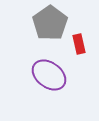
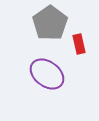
purple ellipse: moved 2 px left, 1 px up
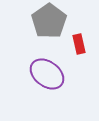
gray pentagon: moved 1 px left, 2 px up
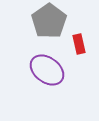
purple ellipse: moved 4 px up
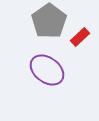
red rectangle: moved 1 px right, 7 px up; rotated 60 degrees clockwise
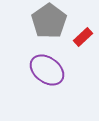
red rectangle: moved 3 px right
